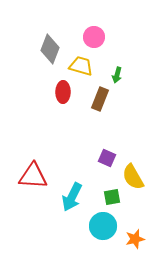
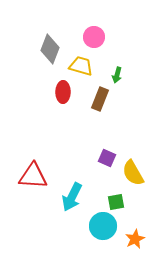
yellow semicircle: moved 4 px up
green square: moved 4 px right, 5 px down
orange star: rotated 12 degrees counterclockwise
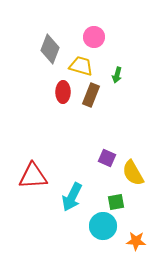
brown rectangle: moved 9 px left, 4 px up
red triangle: rotated 8 degrees counterclockwise
orange star: moved 1 px right, 2 px down; rotated 30 degrees clockwise
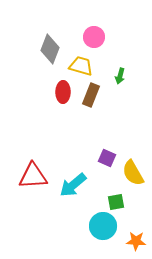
green arrow: moved 3 px right, 1 px down
cyan arrow: moved 1 px right, 12 px up; rotated 24 degrees clockwise
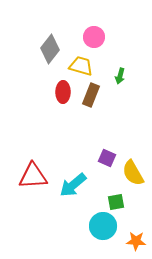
gray diamond: rotated 16 degrees clockwise
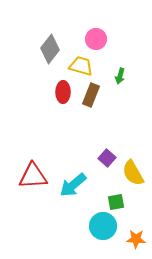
pink circle: moved 2 px right, 2 px down
purple square: rotated 18 degrees clockwise
orange star: moved 2 px up
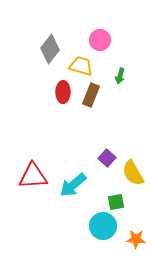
pink circle: moved 4 px right, 1 px down
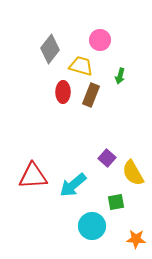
cyan circle: moved 11 px left
